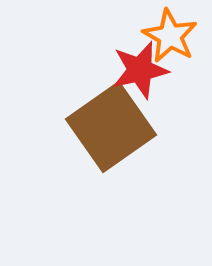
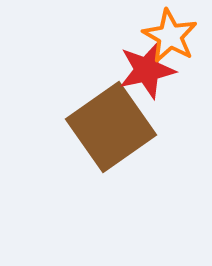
red star: moved 7 px right
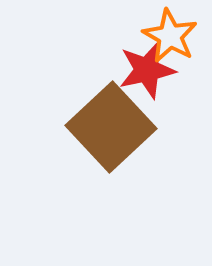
brown square: rotated 8 degrees counterclockwise
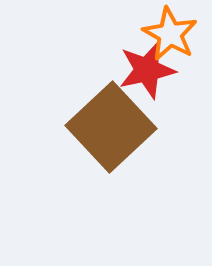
orange star: moved 2 px up
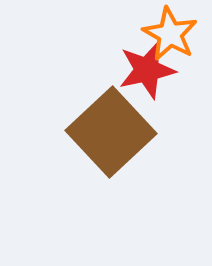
brown square: moved 5 px down
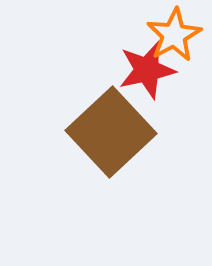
orange star: moved 4 px right, 1 px down; rotated 14 degrees clockwise
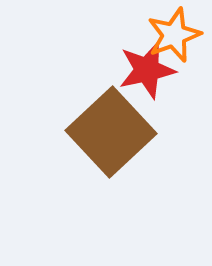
orange star: rotated 8 degrees clockwise
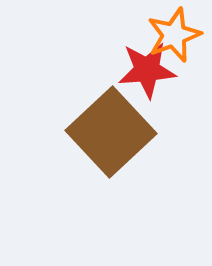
red star: rotated 8 degrees clockwise
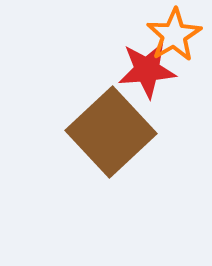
orange star: rotated 10 degrees counterclockwise
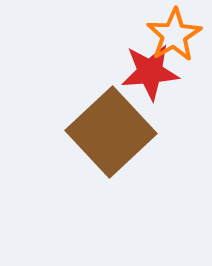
red star: moved 3 px right, 2 px down
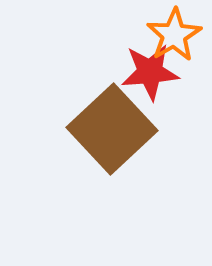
brown square: moved 1 px right, 3 px up
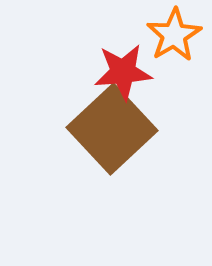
red star: moved 27 px left
